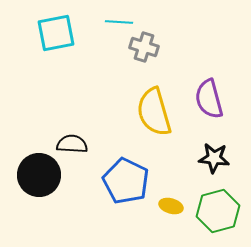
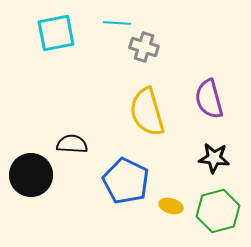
cyan line: moved 2 px left, 1 px down
yellow semicircle: moved 7 px left
black circle: moved 8 px left
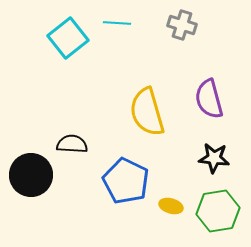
cyan square: moved 12 px right, 5 px down; rotated 27 degrees counterclockwise
gray cross: moved 38 px right, 22 px up
green hexagon: rotated 6 degrees clockwise
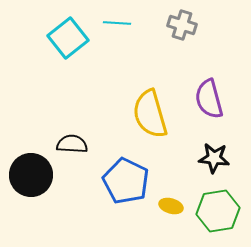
yellow semicircle: moved 3 px right, 2 px down
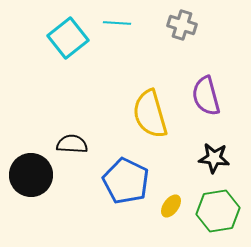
purple semicircle: moved 3 px left, 3 px up
yellow ellipse: rotated 70 degrees counterclockwise
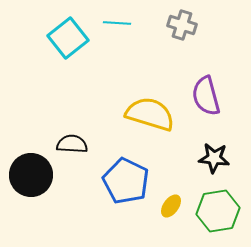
yellow semicircle: rotated 123 degrees clockwise
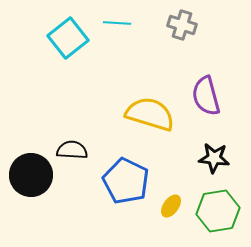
black semicircle: moved 6 px down
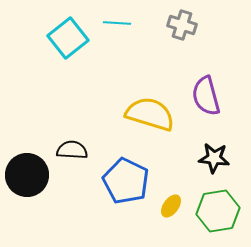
black circle: moved 4 px left
